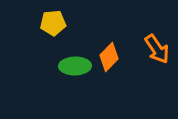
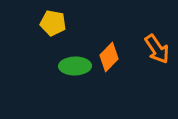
yellow pentagon: rotated 15 degrees clockwise
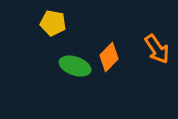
green ellipse: rotated 20 degrees clockwise
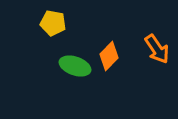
orange diamond: moved 1 px up
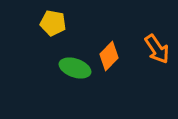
green ellipse: moved 2 px down
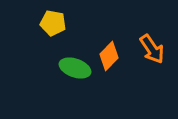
orange arrow: moved 5 px left
